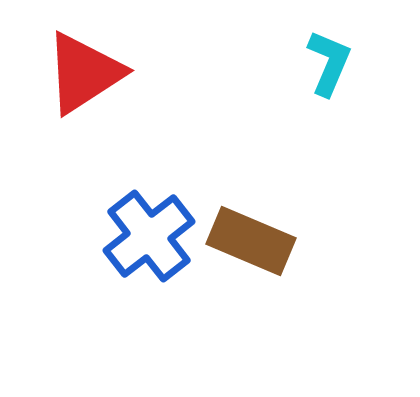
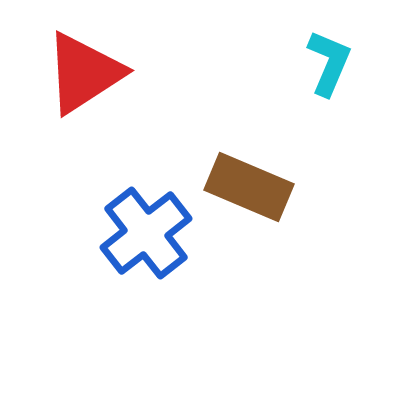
blue cross: moved 3 px left, 3 px up
brown rectangle: moved 2 px left, 54 px up
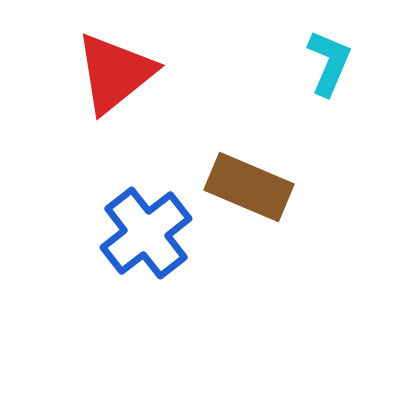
red triangle: moved 31 px right; rotated 6 degrees counterclockwise
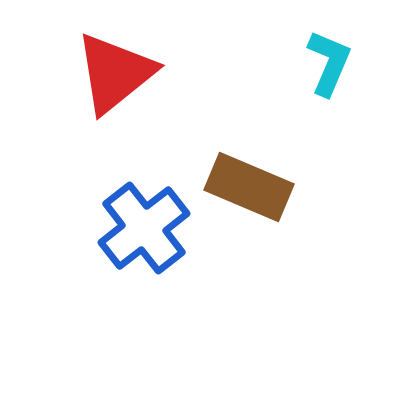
blue cross: moved 2 px left, 5 px up
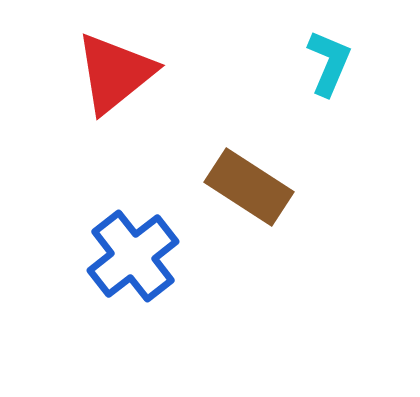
brown rectangle: rotated 10 degrees clockwise
blue cross: moved 11 px left, 28 px down
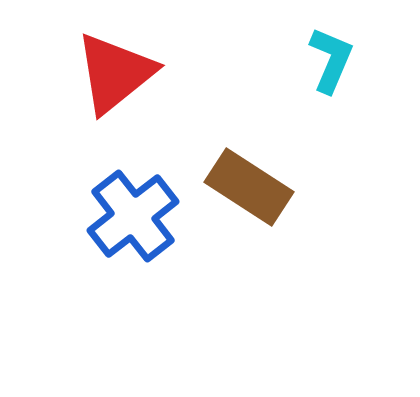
cyan L-shape: moved 2 px right, 3 px up
blue cross: moved 40 px up
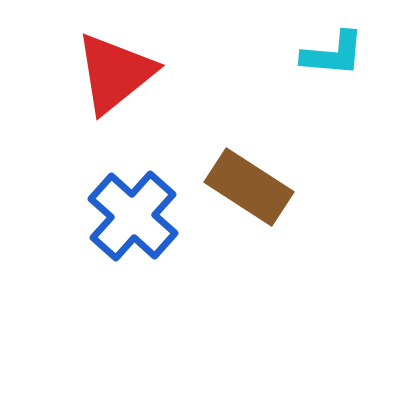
cyan L-shape: moved 2 px right, 6 px up; rotated 72 degrees clockwise
blue cross: rotated 10 degrees counterclockwise
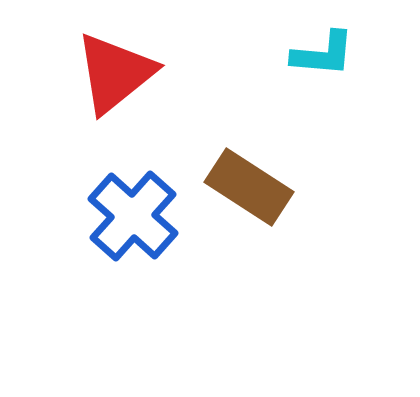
cyan L-shape: moved 10 px left
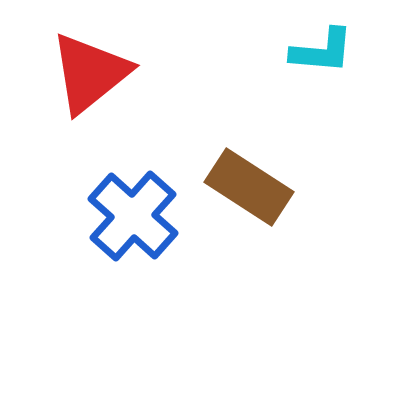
cyan L-shape: moved 1 px left, 3 px up
red triangle: moved 25 px left
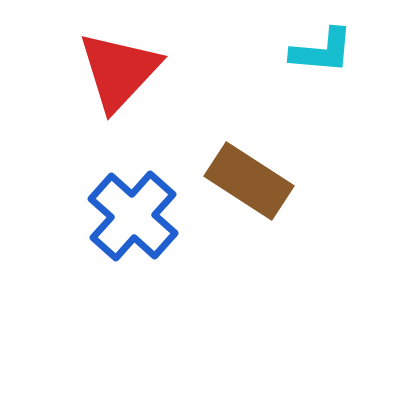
red triangle: moved 29 px right, 2 px up; rotated 8 degrees counterclockwise
brown rectangle: moved 6 px up
